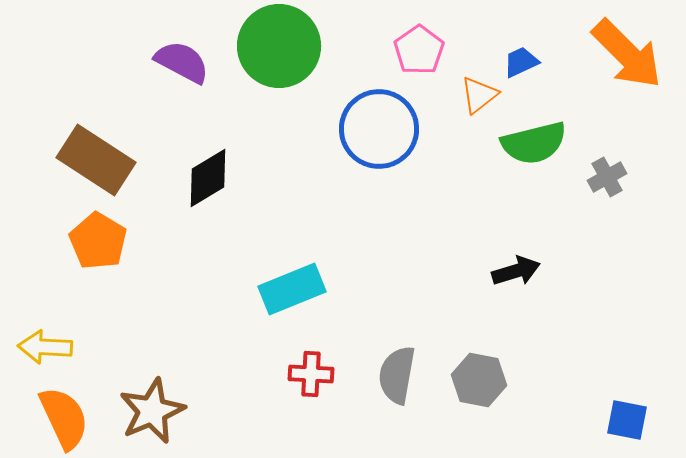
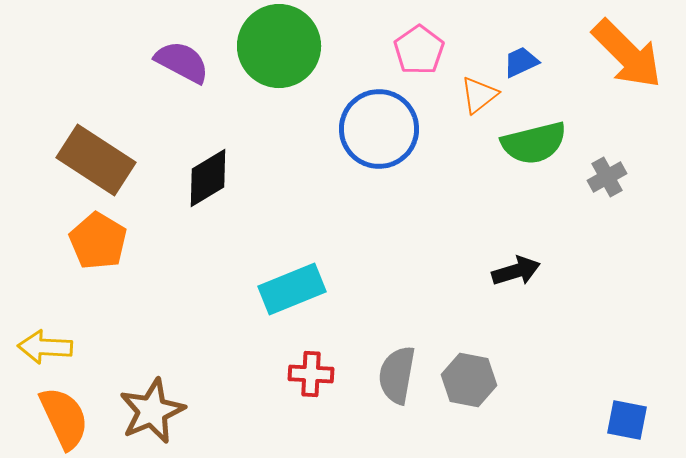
gray hexagon: moved 10 px left
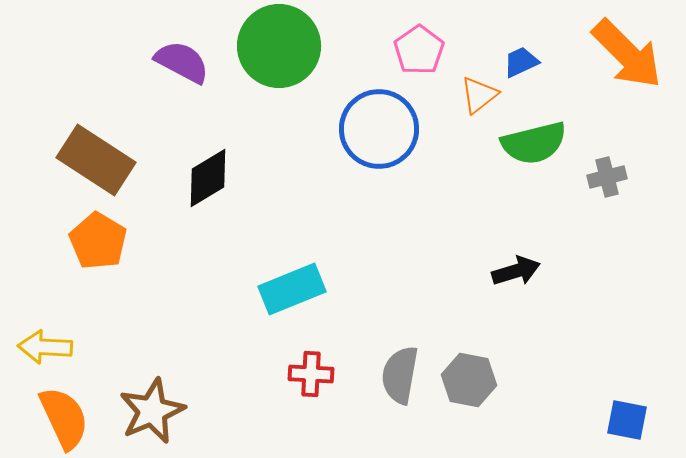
gray cross: rotated 15 degrees clockwise
gray semicircle: moved 3 px right
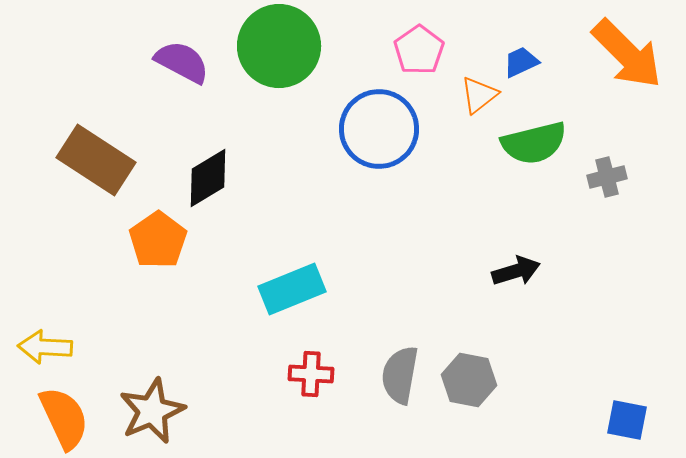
orange pentagon: moved 60 px right, 1 px up; rotated 6 degrees clockwise
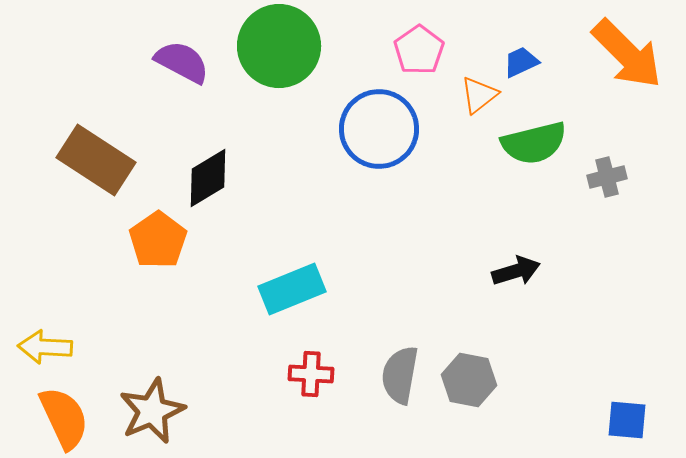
blue square: rotated 6 degrees counterclockwise
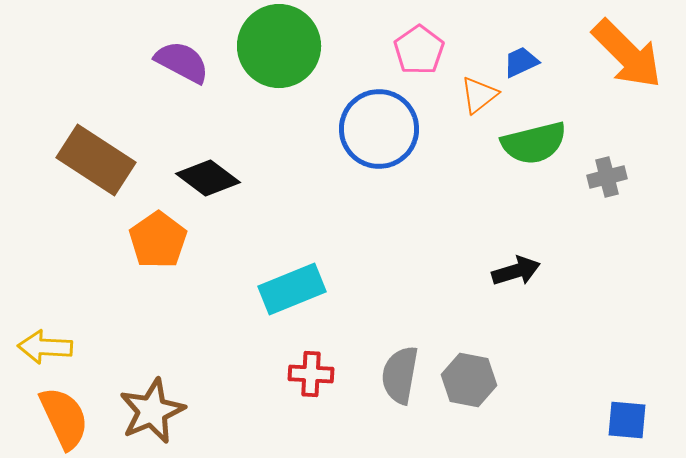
black diamond: rotated 68 degrees clockwise
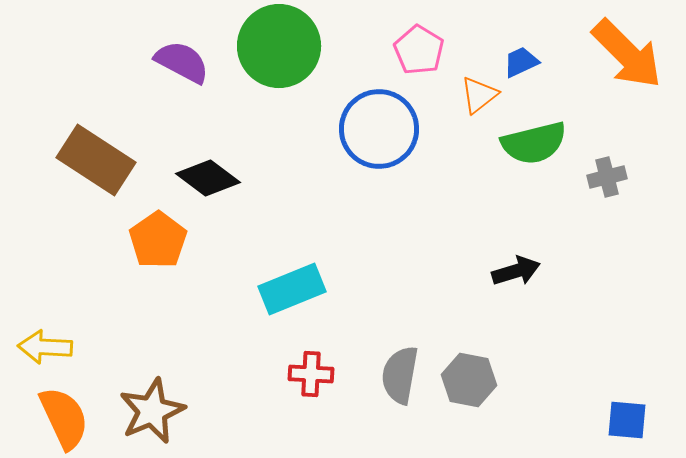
pink pentagon: rotated 6 degrees counterclockwise
